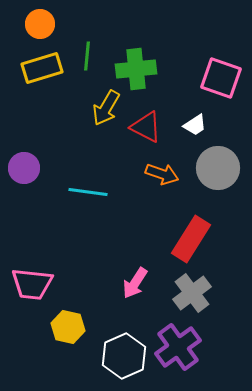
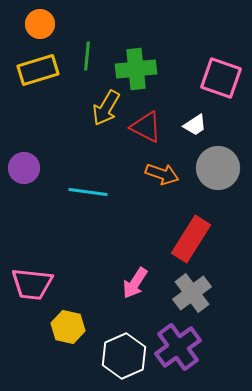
yellow rectangle: moved 4 px left, 2 px down
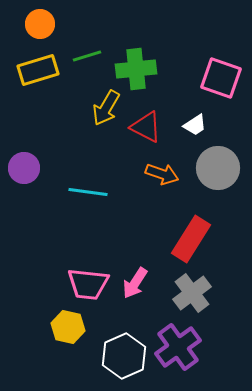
green line: rotated 68 degrees clockwise
pink trapezoid: moved 56 px right
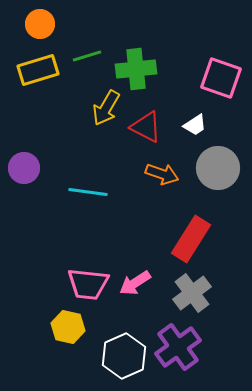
pink arrow: rotated 24 degrees clockwise
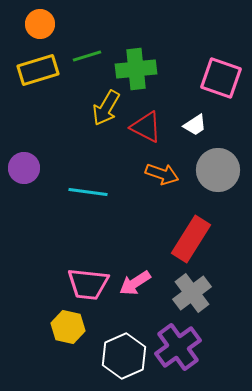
gray circle: moved 2 px down
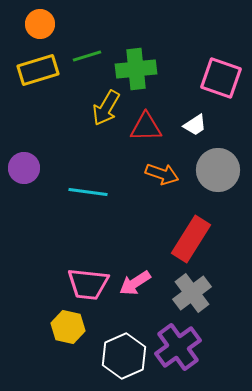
red triangle: rotated 28 degrees counterclockwise
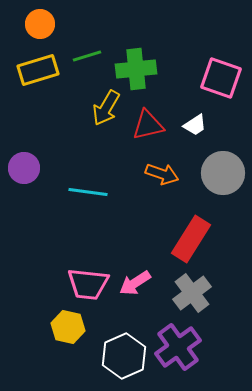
red triangle: moved 2 px right, 2 px up; rotated 12 degrees counterclockwise
gray circle: moved 5 px right, 3 px down
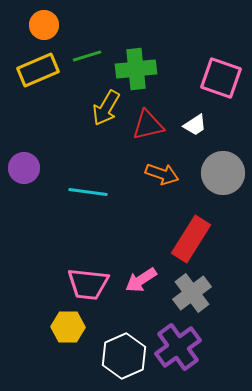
orange circle: moved 4 px right, 1 px down
yellow rectangle: rotated 6 degrees counterclockwise
pink arrow: moved 6 px right, 3 px up
yellow hexagon: rotated 12 degrees counterclockwise
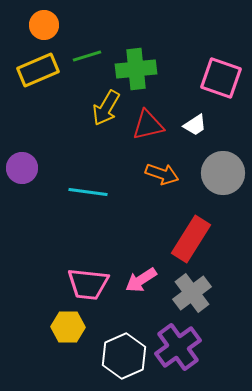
purple circle: moved 2 px left
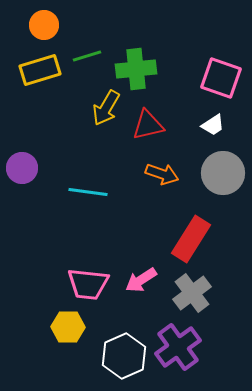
yellow rectangle: moved 2 px right; rotated 6 degrees clockwise
white trapezoid: moved 18 px right
